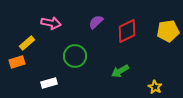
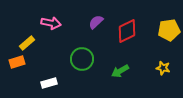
yellow pentagon: moved 1 px right, 1 px up
green circle: moved 7 px right, 3 px down
yellow star: moved 8 px right, 19 px up; rotated 16 degrees counterclockwise
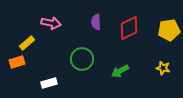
purple semicircle: rotated 49 degrees counterclockwise
red diamond: moved 2 px right, 3 px up
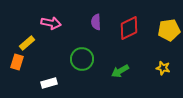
orange rectangle: rotated 56 degrees counterclockwise
